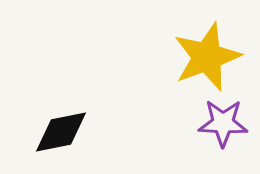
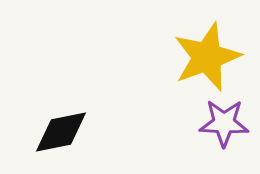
purple star: moved 1 px right
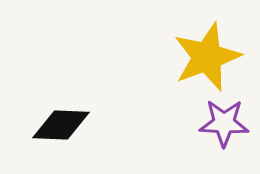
black diamond: moved 7 px up; rotated 14 degrees clockwise
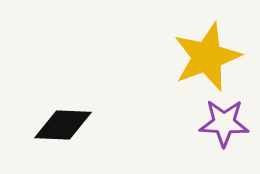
black diamond: moved 2 px right
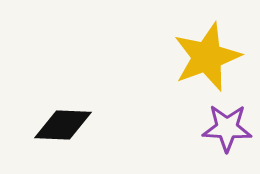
purple star: moved 3 px right, 5 px down
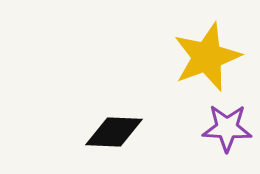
black diamond: moved 51 px right, 7 px down
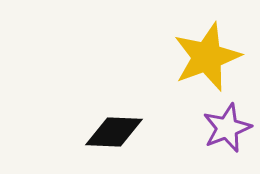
purple star: rotated 24 degrees counterclockwise
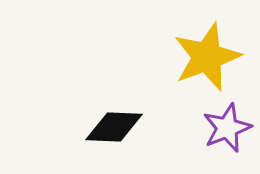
black diamond: moved 5 px up
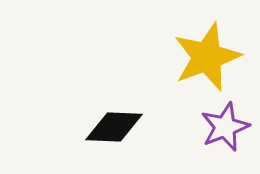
purple star: moved 2 px left, 1 px up
